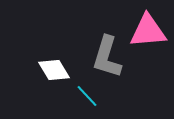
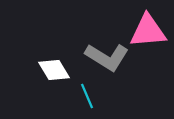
gray L-shape: rotated 75 degrees counterclockwise
cyan line: rotated 20 degrees clockwise
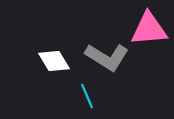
pink triangle: moved 1 px right, 2 px up
white diamond: moved 9 px up
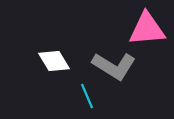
pink triangle: moved 2 px left
gray L-shape: moved 7 px right, 9 px down
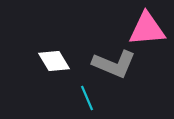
gray L-shape: moved 2 px up; rotated 9 degrees counterclockwise
cyan line: moved 2 px down
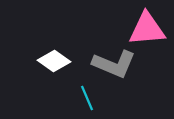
white diamond: rotated 24 degrees counterclockwise
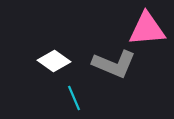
cyan line: moved 13 px left
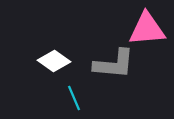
gray L-shape: rotated 18 degrees counterclockwise
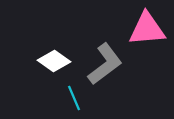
gray L-shape: moved 9 px left; rotated 42 degrees counterclockwise
